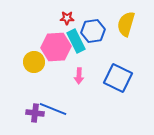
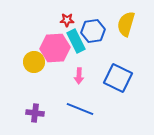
red star: moved 2 px down
pink hexagon: moved 1 px left, 1 px down
blue line: moved 27 px right
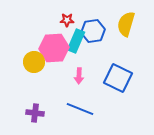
cyan rectangle: rotated 50 degrees clockwise
pink hexagon: moved 1 px left
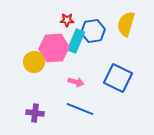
pink arrow: moved 3 px left, 6 px down; rotated 77 degrees counterclockwise
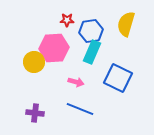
blue hexagon: moved 2 px left
cyan rectangle: moved 16 px right, 11 px down
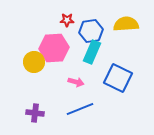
yellow semicircle: rotated 70 degrees clockwise
blue line: rotated 44 degrees counterclockwise
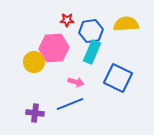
blue line: moved 10 px left, 5 px up
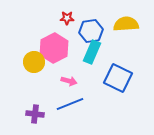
red star: moved 2 px up
pink hexagon: rotated 24 degrees counterclockwise
pink arrow: moved 7 px left, 1 px up
purple cross: moved 1 px down
